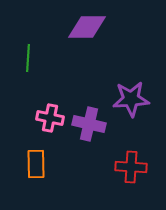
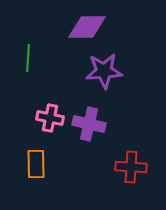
purple star: moved 27 px left, 28 px up
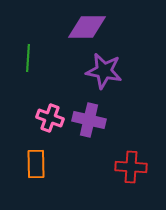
purple star: rotated 15 degrees clockwise
pink cross: rotated 8 degrees clockwise
purple cross: moved 4 px up
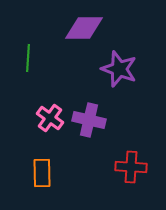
purple diamond: moved 3 px left, 1 px down
purple star: moved 15 px right, 2 px up; rotated 9 degrees clockwise
pink cross: rotated 16 degrees clockwise
orange rectangle: moved 6 px right, 9 px down
